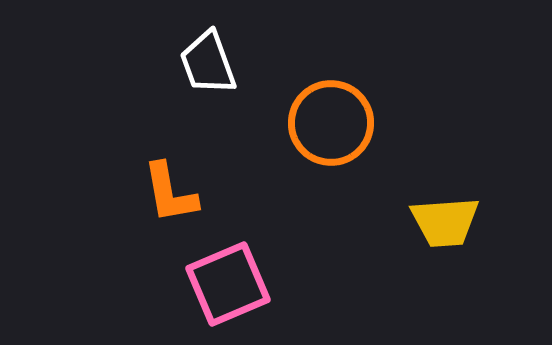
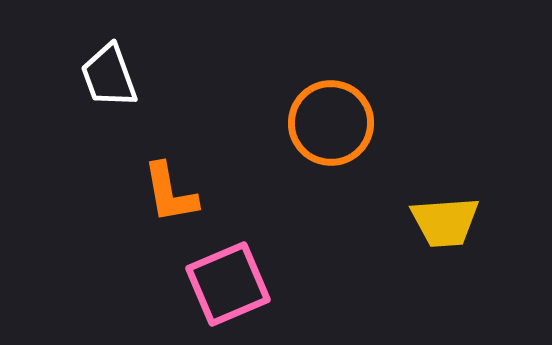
white trapezoid: moved 99 px left, 13 px down
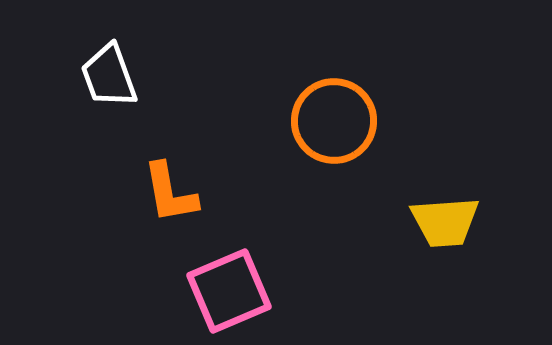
orange circle: moved 3 px right, 2 px up
pink square: moved 1 px right, 7 px down
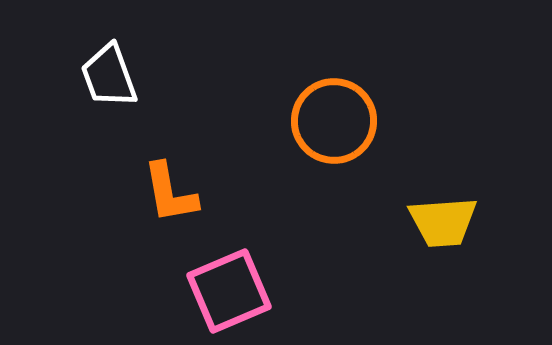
yellow trapezoid: moved 2 px left
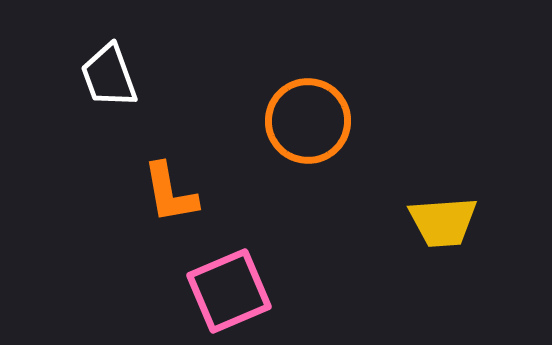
orange circle: moved 26 px left
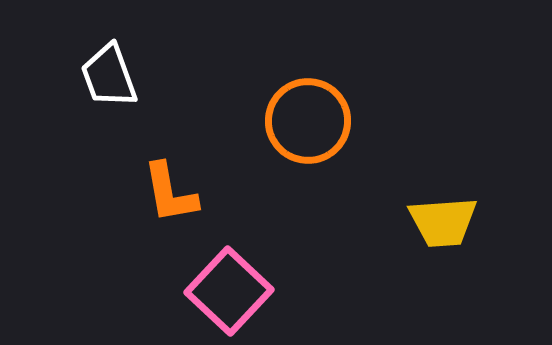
pink square: rotated 24 degrees counterclockwise
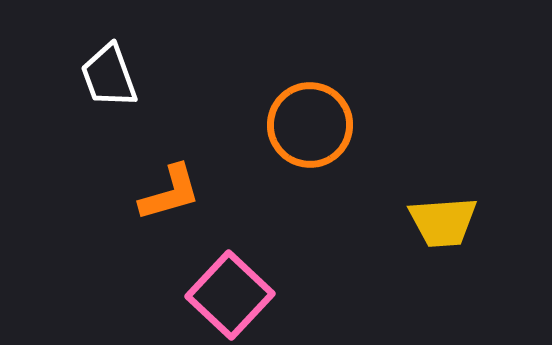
orange circle: moved 2 px right, 4 px down
orange L-shape: rotated 96 degrees counterclockwise
pink square: moved 1 px right, 4 px down
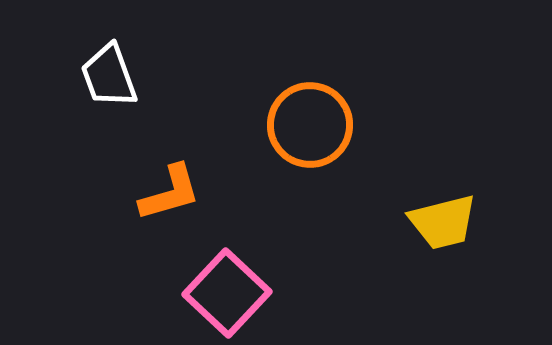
yellow trapezoid: rotated 10 degrees counterclockwise
pink square: moved 3 px left, 2 px up
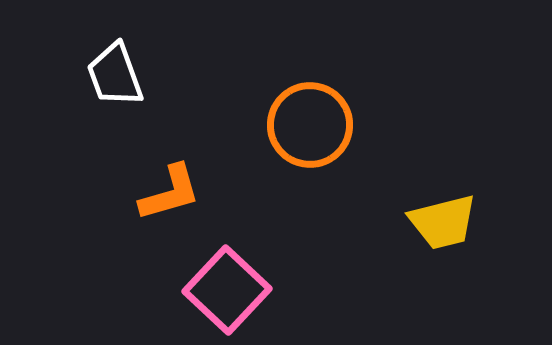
white trapezoid: moved 6 px right, 1 px up
pink square: moved 3 px up
